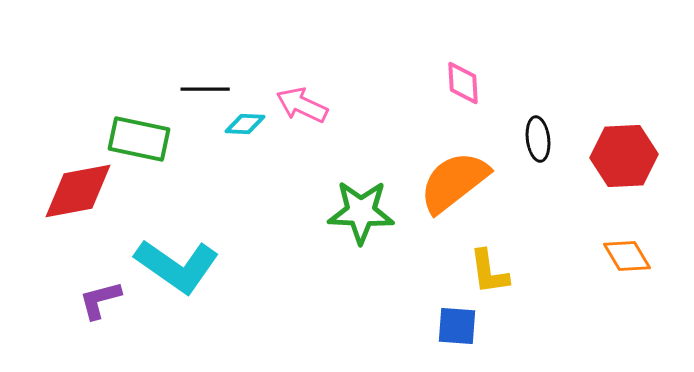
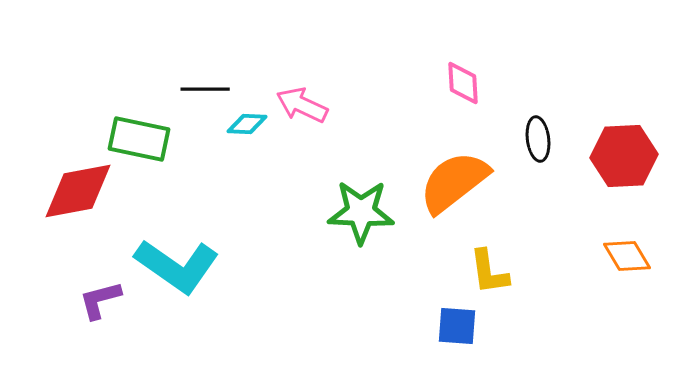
cyan diamond: moved 2 px right
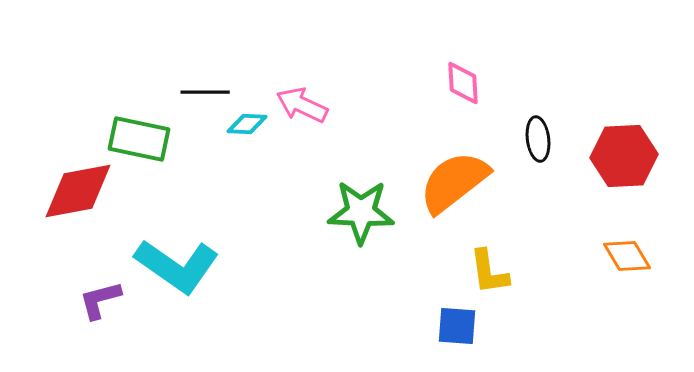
black line: moved 3 px down
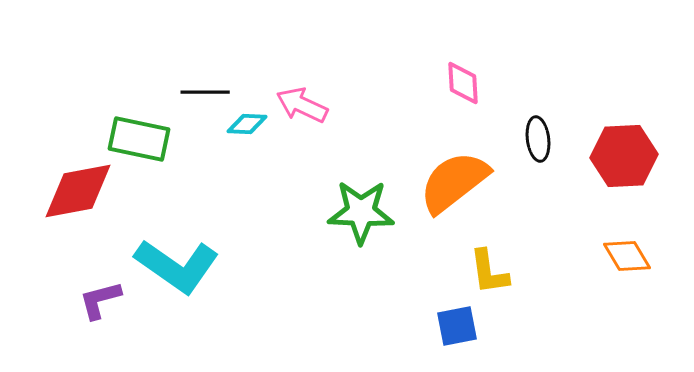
blue square: rotated 15 degrees counterclockwise
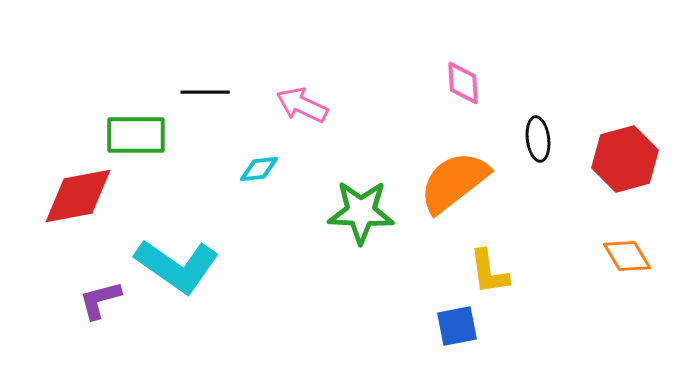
cyan diamond: moved 12 px right, 45 px down; rotated 9 degrees counterclockwise
green rectangle: moved 3 px left, 4 px up; rotated 12 degrees counterclockwise
red hexagon: moved 1 px right, 3 px down; rotated 12 degrees counterclockwise
red diamond: moved 5 px down
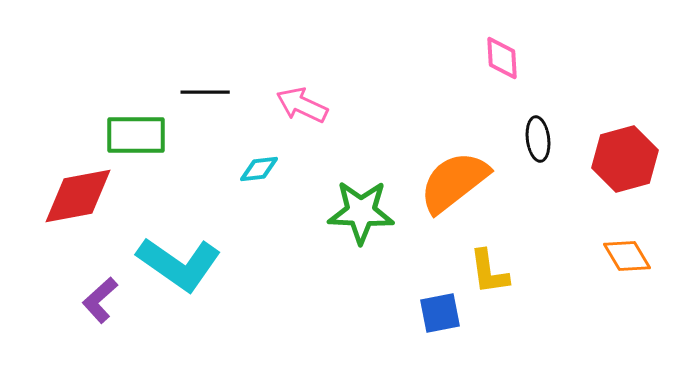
pink diamond: moved 39 px right, 25 px up
cyan L-shape: moved 2 px right, 2 px up
purple L-shape: rotated 27 degrees counterclockwise
blue square: moved 17 px left, 13 px up
